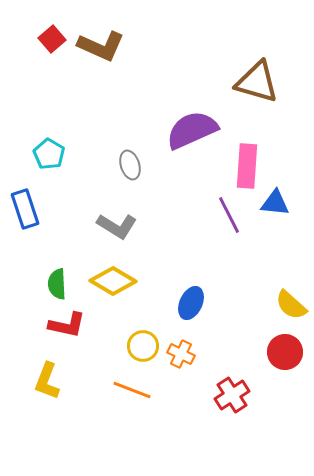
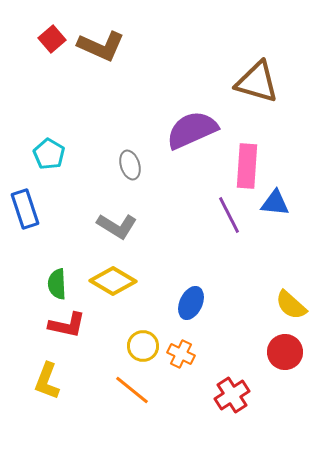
orange line: rotated 18 degrees clockwise
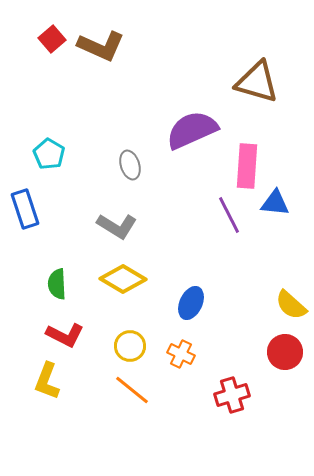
yellow diamond: moved 10 px right, 2 px up
red L-shape: moved 2 px left, 10 px down; rotated 15 degrees clockwise
yellow circle: moved 13 px left
red cross: rotated 16 degrees clockwise
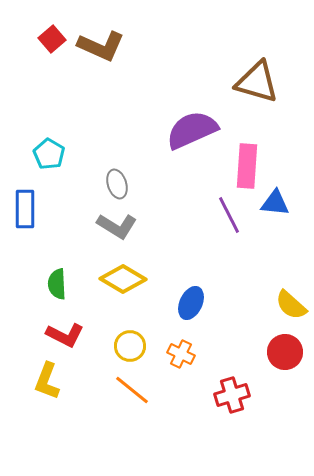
gray ellipse: moved 13 px left, 19 px down
blue rectangle: rotated 18 degrees clockwise
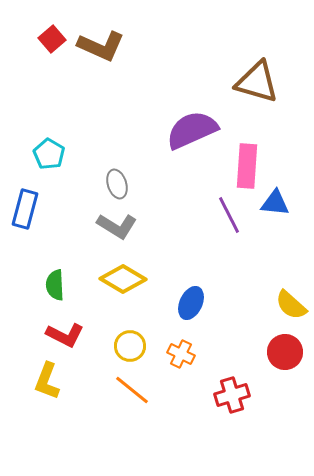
blue rectangle: rotated 15 degrees clockwise
green semicircle: moved 2 px left, 1 px down
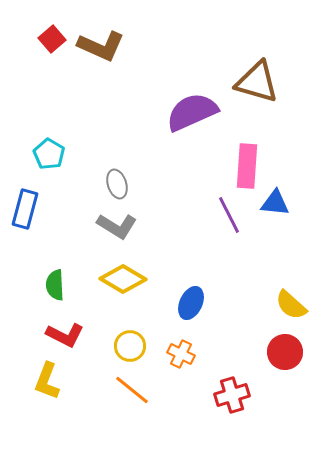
purple semicircle: moved 18 px up
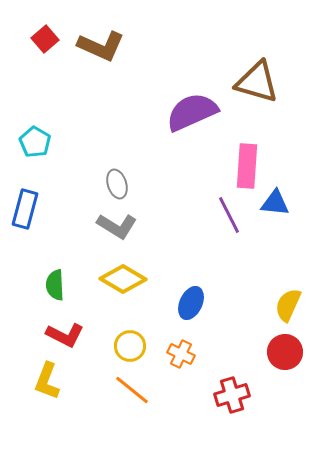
red square: moved 7 px left
cyan pentagon: moved 14 px left, 12 px up
yellow semicircle: moved 3 px left; rotated 72 degrees clockwise
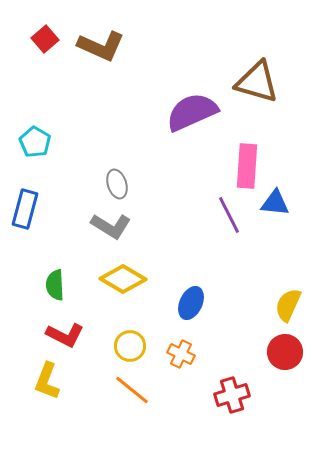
gray L-shape: moved 6 px left
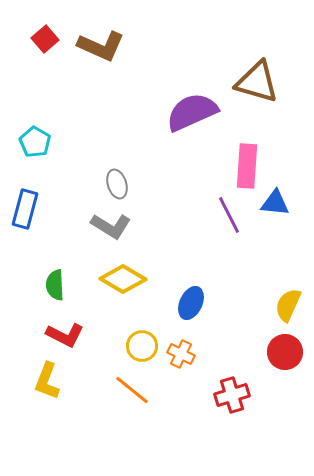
yellow circle: moved 12 px right
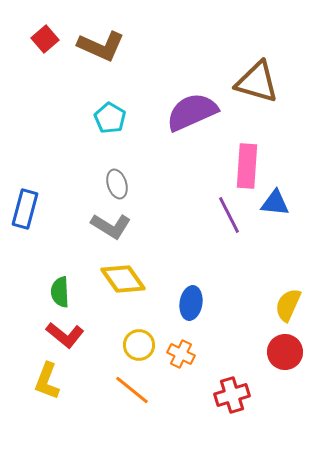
cyan pentagon: moved 75 px right, 24 px up
yellow diamond: rotated 24 degrees clockwise
green semicircle: moved 5 px right, 7 px down
blue ellipse: rotated 16 degrees counterclockwise
red L-shape: rotated 12 degrees clockwise
yellow circle: moved 3 px left, 1 px up
